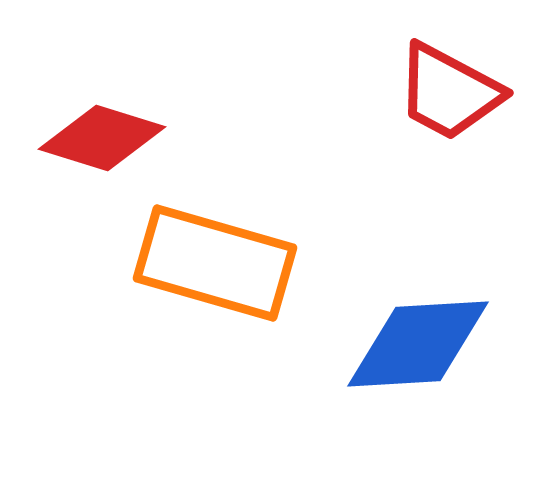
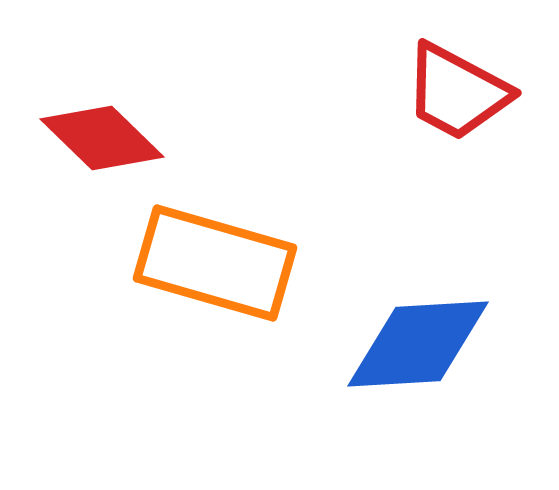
red trapezoid: moved 8 px right
red diamond: rotated 27 degrees clockwise
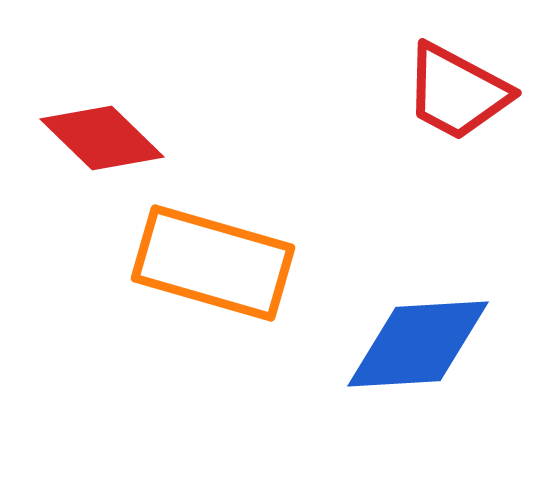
orange rectangle: moved 2 px left
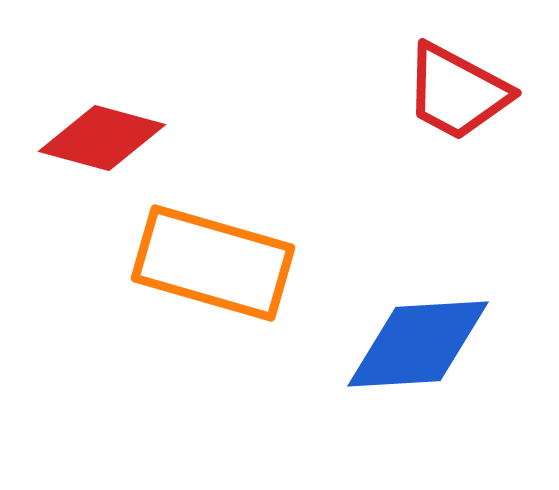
red diamond: rotated 29 degrees counterclockwise
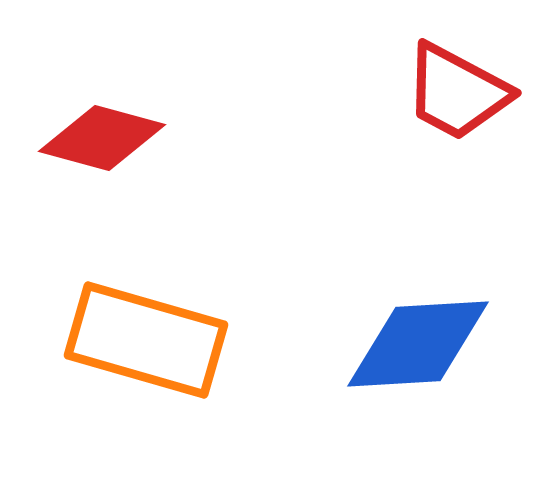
orange rectangle: moved 67 px left, 77 px down
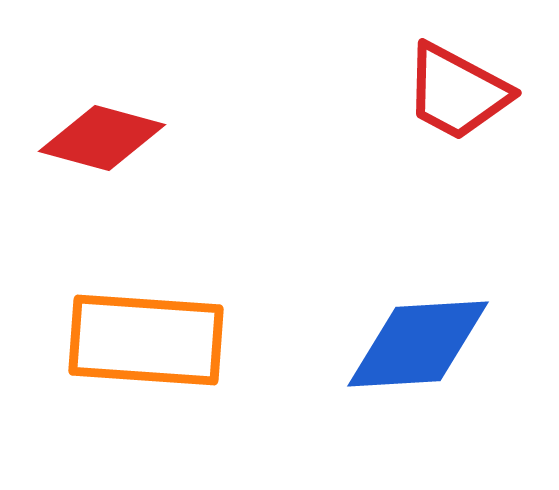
orange rectangle: rotated 12 degrees counterclockwise
